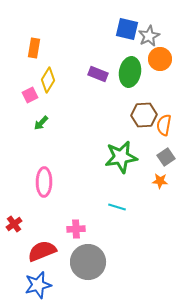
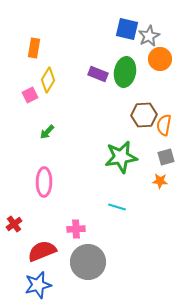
green ellipse: moved 5 px left
green arrow: moved 6 px right, 9 px down
gray square: rotated 18 degrees clockwise
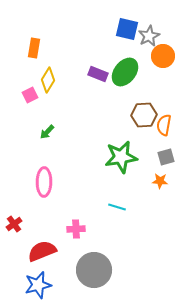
orange circle: moved 3 px right, 3 px up
green ellipse: rotated 28 degrees clockwise
gray circle: moved 6 px right, 8 px down
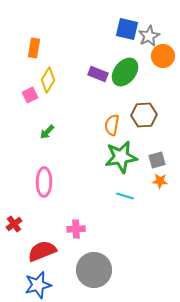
orange semicircle: moved 52 px left
gray square: moved 9 px left, 3 px down
cyan line: moved 8 px right, 11 px up
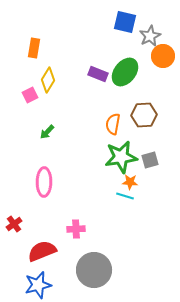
blue square: moved 2 px left, 7 px up
gray star: moved 1 px right
orange semicircle: moved 1 px right, 1 px up
gray square: moved 7 px left
orange star: moved 30 px left, 1 px down
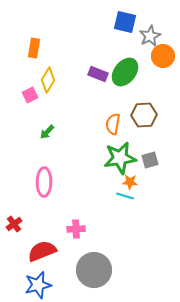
green star: moved 1 px left, 1 px down
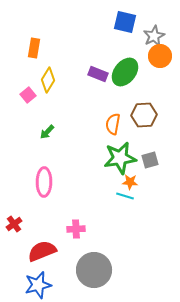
gray star: moved 4 px right
orange circle: moved 3 px left
pink square: moved 2 px left; rotated 14 degrees counterclockwise
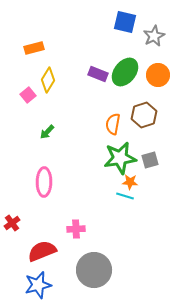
orange rectangle: rotated 66 degrees clockwise
orange circle: moved 2 px left, 19 px down
brown hexagon: rotated 15 degrees counterclockwise
red cross: moved 2 px left, 1 px up
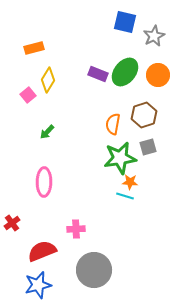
gray square: moved 2 px left, 13 px up
